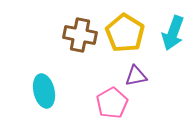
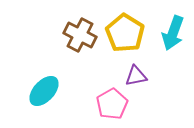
brown cross: rotated 16 degrees clockwise
cyan ellipse: rotated 56 degrees clockwise
pink pentagon: moved 1 px down
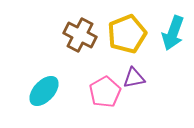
yellow pentagon: moved 2 px right, 1 px down; rotated 18 degrees clockwise
purple triangle: moved 2 px left, 2 px down
pink pentagon: moved 7 px left, 12 px up
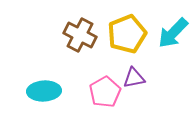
cyan arrow: rotated 24 degrees clockwise
cyan ellipse: rotated 44 degrees clockwise
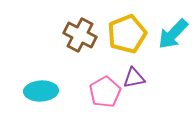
cyan arrow: moved 1 px down
cyan ellipse: moved 3 px left
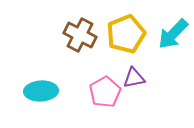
yellow pentagon: moved 1 px left
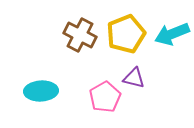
cyan arrow: moved 1 px left; rotated 24 degrees clockwise
purple triangle: rotated 25 degrees clockwise
pink pentagon: moved 5 px down
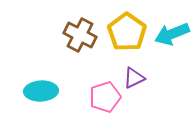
yellow pentagon: moved 1 px right, 2 px up; rotated 15 degrees counterclockwise
purple triangle: rotated 40 degrees counterclockwise
pink pentagon: rotated 12 degrees clockwise
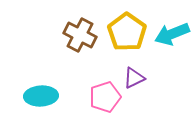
cyan ellipse: moved 5 px down
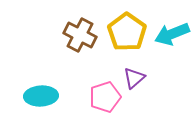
purple triangle: rotated 15 degrees counterclockwise
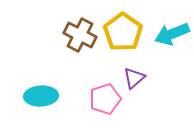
yellow pentagon: moved 4 px left
pink pentagon: moved 2 px down
